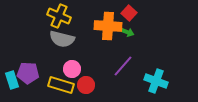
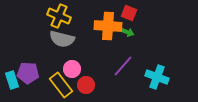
red square: rotated 21 degrees counterclockwise
cyan cross: moved 1 px right, 4 px up
yellow rectangle: rotated 35 degrees clockwise
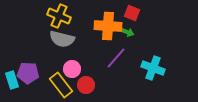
red square: moved 3 px right
purple line: moved 7 px left, 8 px up
cyan cross: moved 4 px left, 9 px up
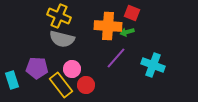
green arrow: rotated 144 degrees clockwise
cyan cross: moved 3 px up
purple pentagon: moved 9 px right, 5 px up
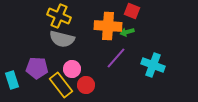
red square: moved 2 px up
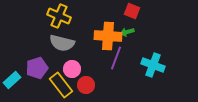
orange cross: moved 10 px down
gray semicircle: moved 4 px down
purple line: rotated 20 degrees counterclockwise
purple pentagon: rotated 20 degrees counterclockwise
cyan rectangle: rotated 66 degrees clockwise
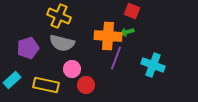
purple pentagon: moved 9 px left, 20 px up
yellow rectangle: moved 15 px left; rotated 40 degrees counterclockwise
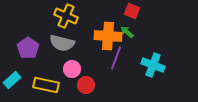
yellow cross: moved 7 px right
green arrow: rotated 56 degrees clockwise
purple pentagon: rotated 20 degrees counterclockwise
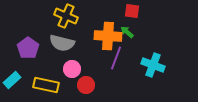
red square: rotated 14 degrees counterclockwise
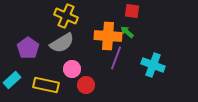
gray semicircle: rotated 45 degrees counterclockwise
